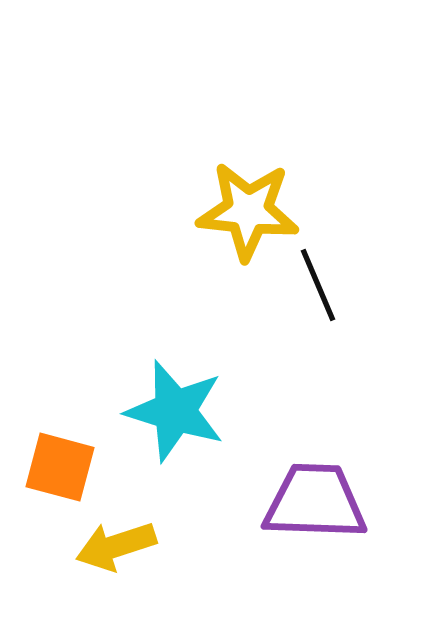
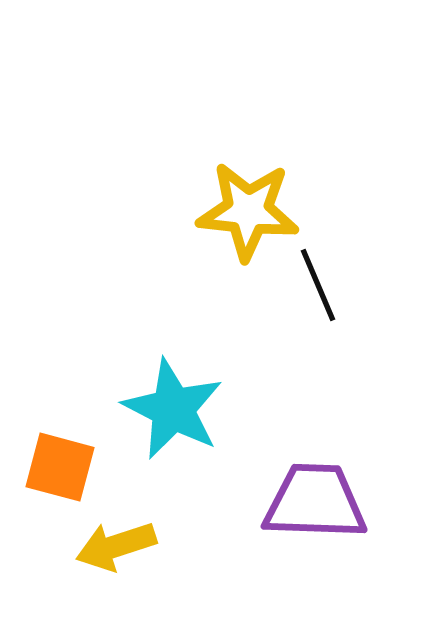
cyan star: moved 2 px left, 2 px up; rotated 10 degrees clockwise
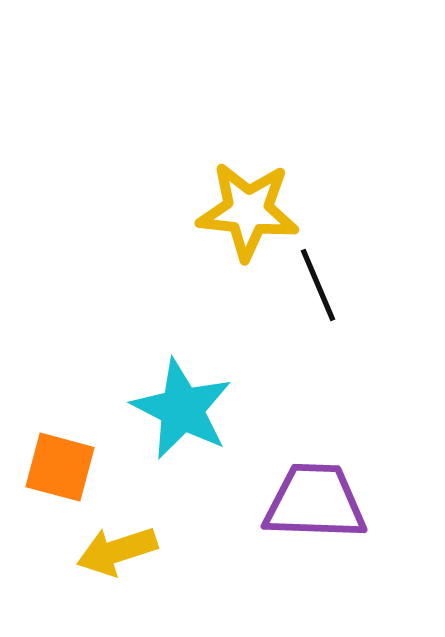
cyan star: moved 9 px right
yellow arrow: moved 1 px right, 5 px down
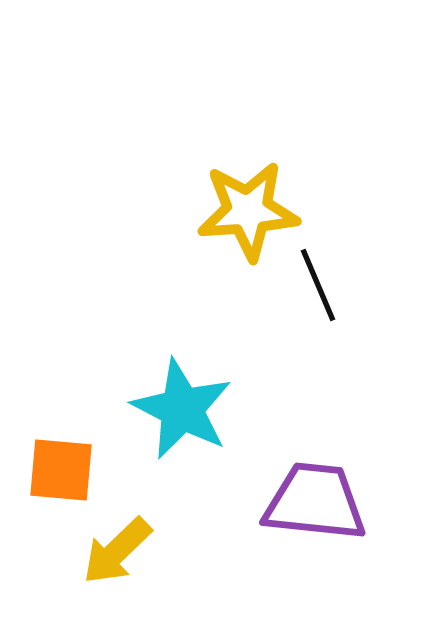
yellow star: rotated 10 degrees counterclockwise
orange square: moved 1 px right, 3 px down; rotated 10 degrees counterclockwise
purple trapezoid: rotated 4 degrees clockwise
yellow arrow: rotated 26 degrees counterclockwise
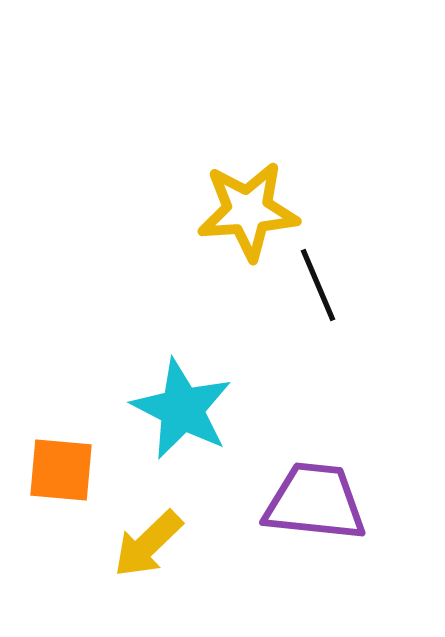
yellow arrow: moved 31 px right, 7 px up
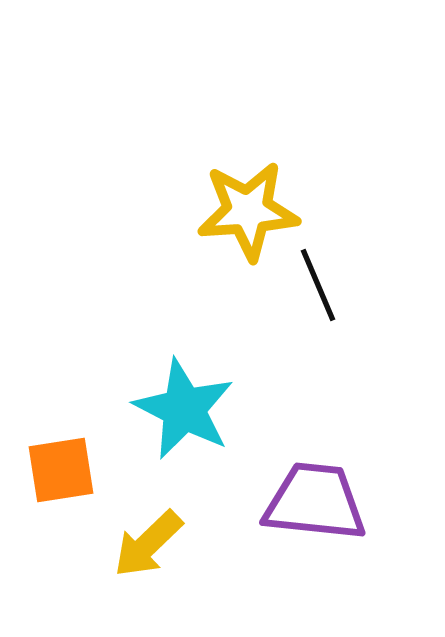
cyan star: moved 2 px right
orange square: rotated 14 degrees counterclockwise
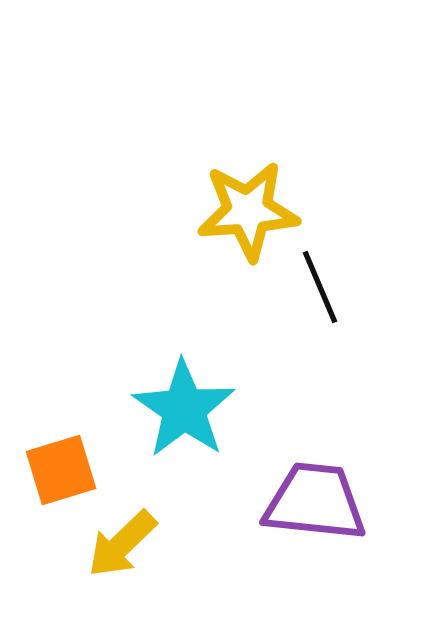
black line: moved 2 px right, 2 px down
cyan star: rotated 8 degrees clockwise
orange square: rotated 8 degrees counterclockwise
yellow arrow: moved 26 px left
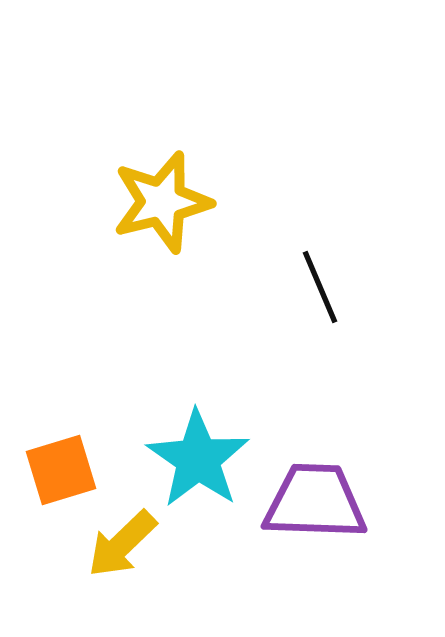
yellow star: moved 86 px left, 9 px up; rotated 10 degrees counterclockwise
cyan star: moved 14 px right, 50 px down
purple trapezoid: rotated 4 degrees counterclockwise
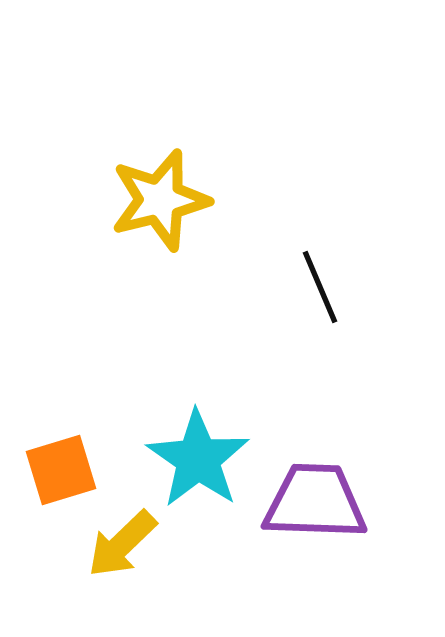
yellow star: moved 2 px left, 2 px up
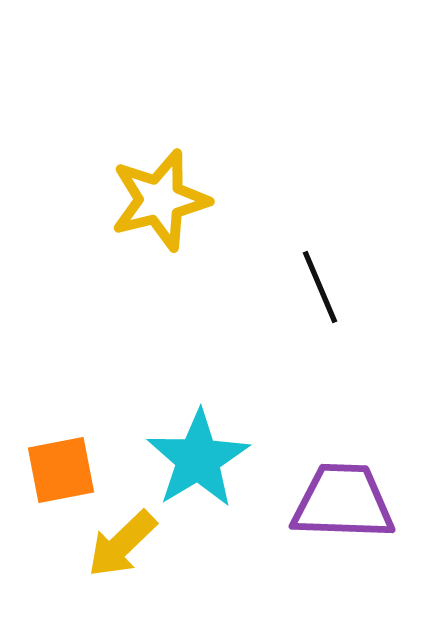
cyan star: rotated 6 degrees clockwise
orange square: rotated 6 degrees clockwise
purple trapezoid: moved 28 px right
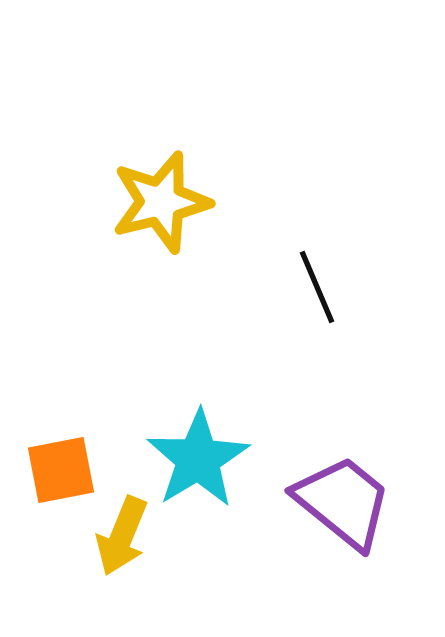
yellow star: moved 1 px right, 2 px down
black line: moved 3 px left
purple trapezoid: rotated 37 degrees clockwise
yellow arrow: moved 8 px up; rotated 24 degrees counterclockwise
